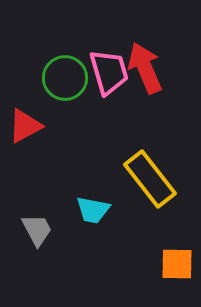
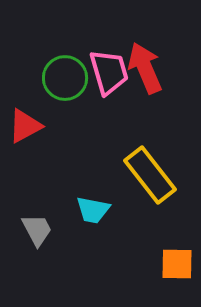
yellow rectangle: moved 4 px up
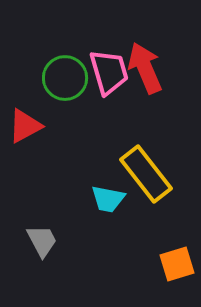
yellow rectangle: moved 4 px left, 1 px up
cyan trapezoid: moved 15 px right, 11 px up
gray trapezoid: moved 5 px right, 11 px down
orange square: rotated 18 degrees counterclockwise
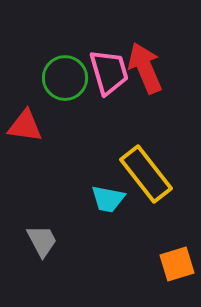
red triangle: rotated 36 degrees clockwise
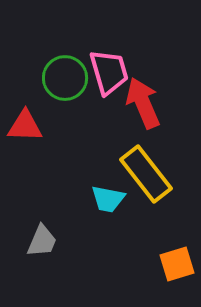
red arrow: moved 2 px left, 35 px down
red triangle: rotated 6 degrees counterclockwise
gray trapezoid: rotated 51 degrees clockwise
